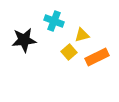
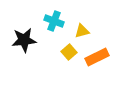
yellow triangle: moved 4 px up
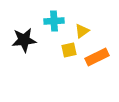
cyan cross: rotated 24 degrees counterclockwise
yellow triangle: rotated 21 degrees counterclockwise
yellow square: moved 2 px up; rotated 28 degrees clockwise
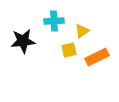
black star: moved 1 px left, 1 px down
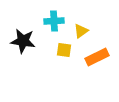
yellow triangle: moved 1 px left
black star: rotated 15 degrees clockwise
yellow square: moved 5 px left; rotated 21 degrees clockwise
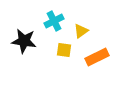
cyan cross: rotated 24 degrees counterclockwise
black star: moved 1 px right
